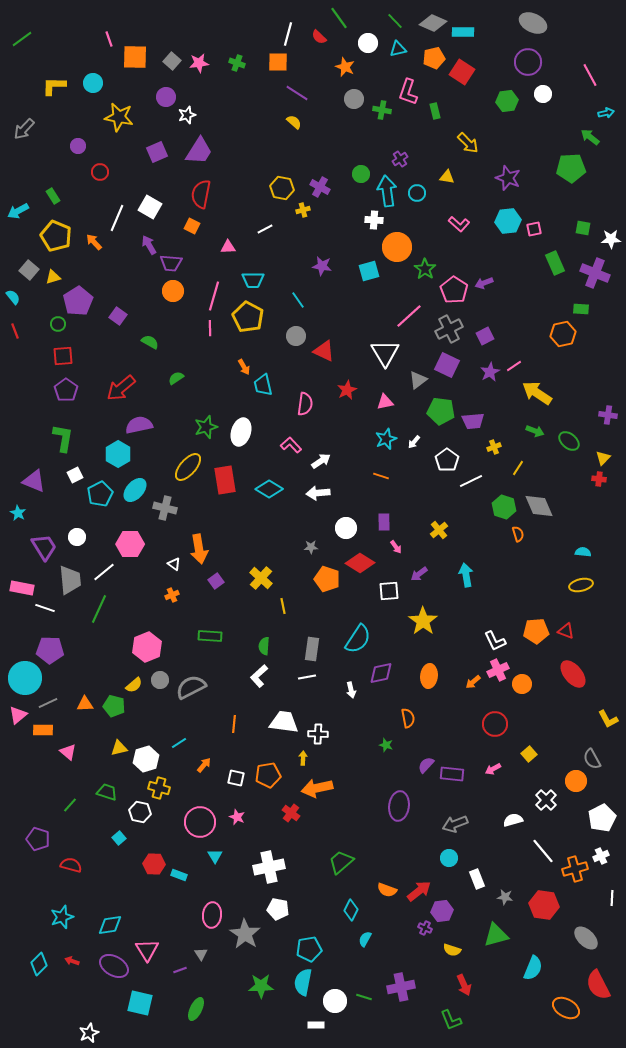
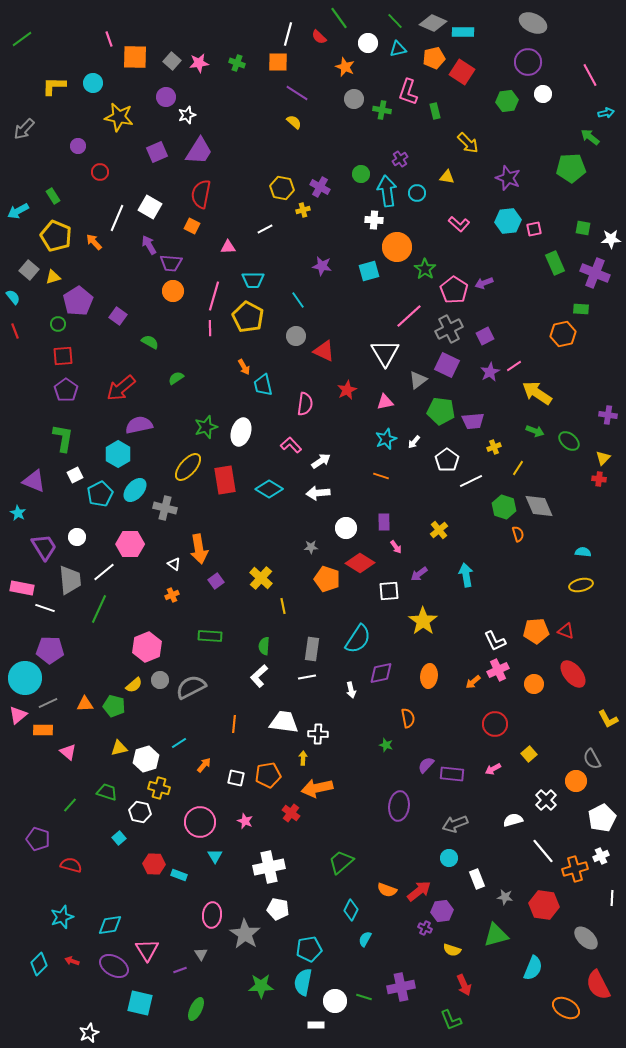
orange circle at (522, 684): moved 12 px right
pink star at (237, 817): moved 8 px right, 4 px down
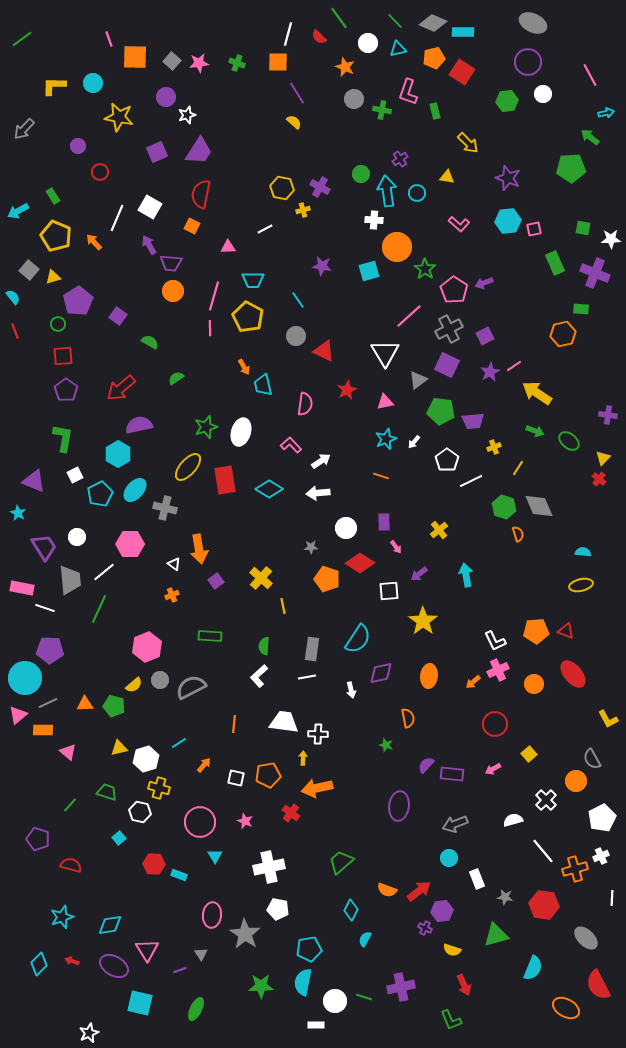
purple line at (297, 93): rotated 25 degrees clockwise
red cross at (599, 479): rotated 32 degrees clockwise
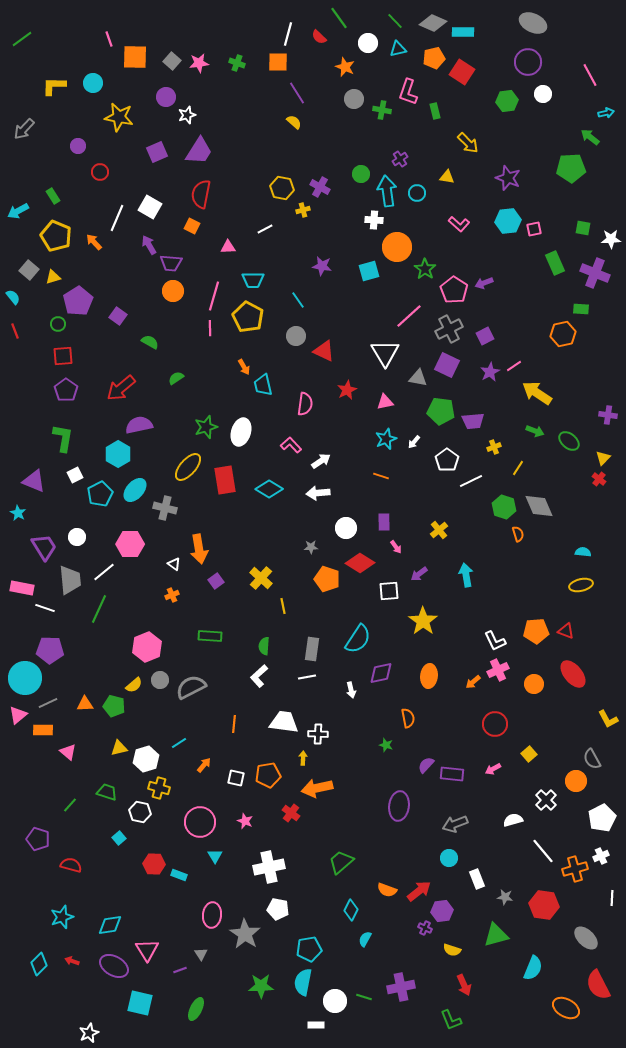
gray triangle at (418, 380): moved 2 px up; rotated 48 degrees clockwise
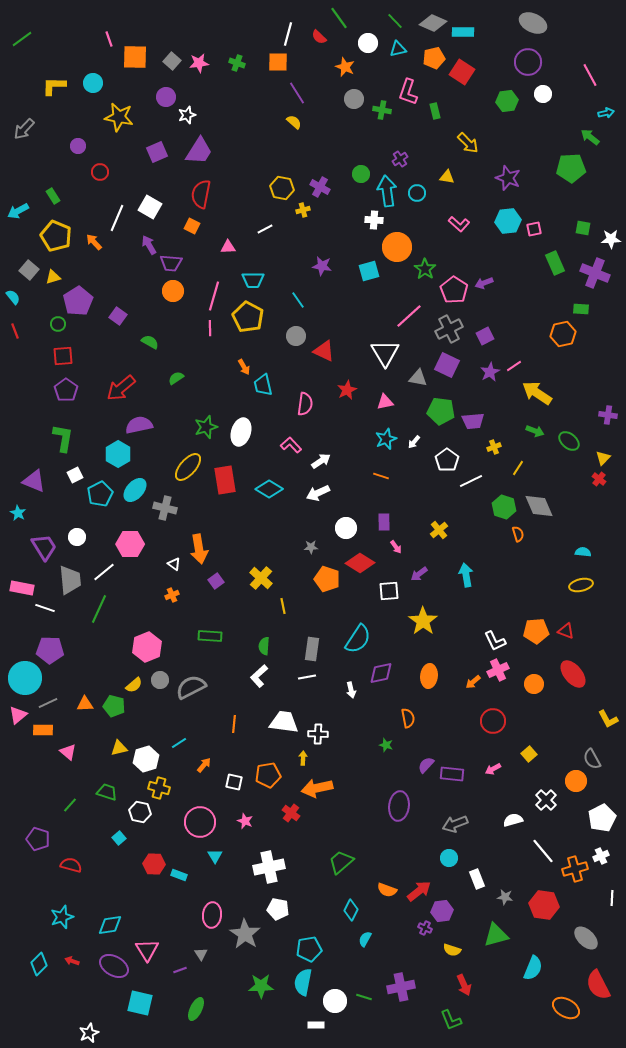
white arrow at (318, 493): rotated 20 degrees counterclockwise
red circle at (495, 724): moved 2 px left, 3 px up
white square at (236, 778): moved 2 px left, 4 px down
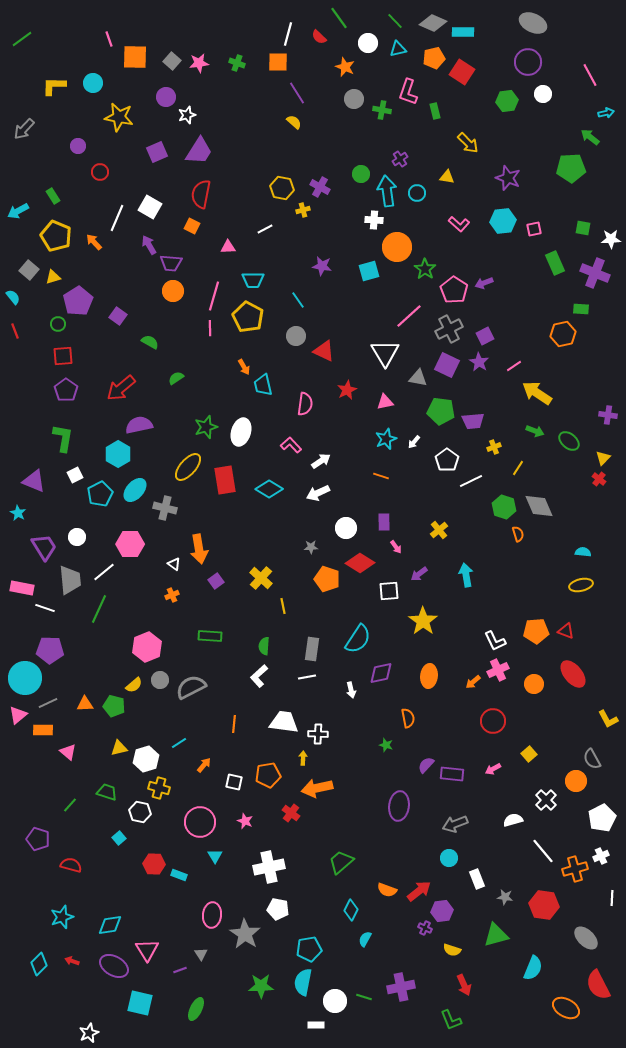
cyan hexagon at (508, 221): moved 5 px left
purple star at (490, 372): moved 11 px left, 10 px up; rotated 12 degrees counterclockwise
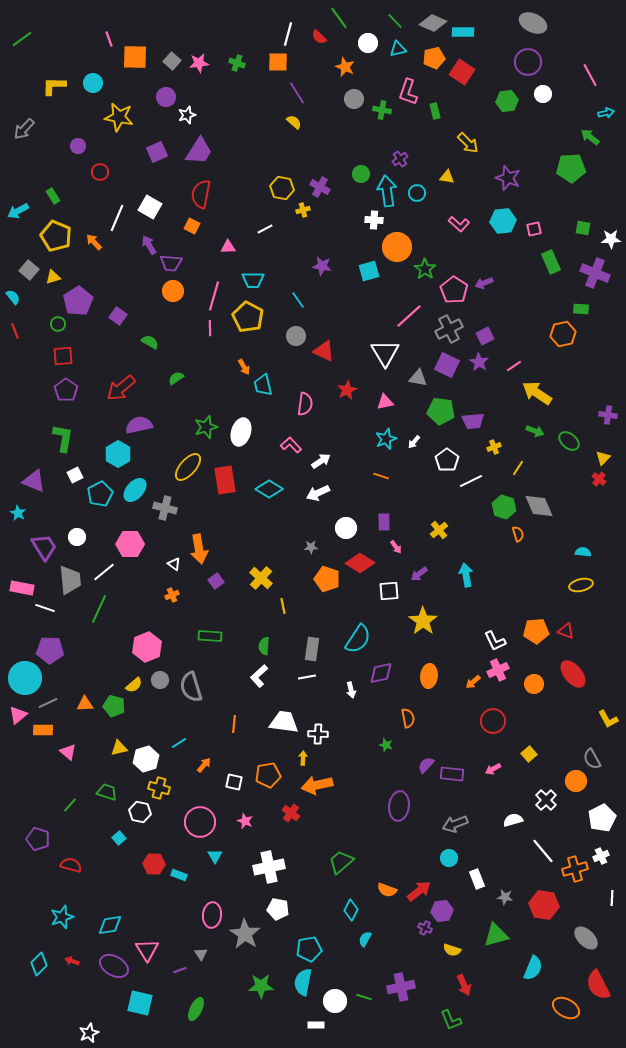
green rectangle at (555, 263): moved 4 px left, 1 px up
gray semicircle at (191, 687): rotated 80 degrees counterclockwise
orange arrow at (317, 788): moved 3 px up
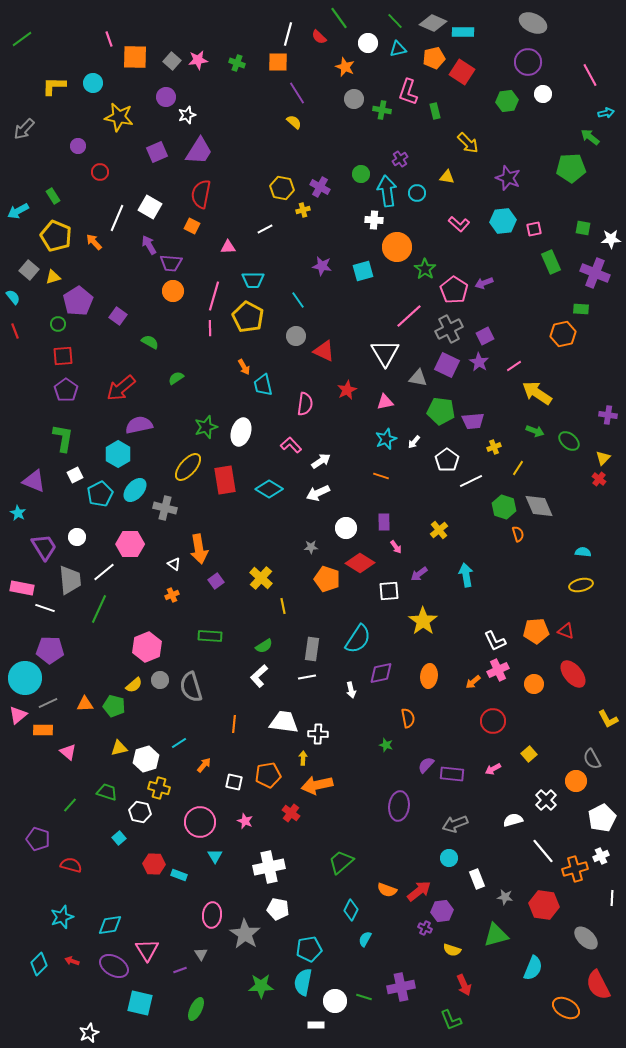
pink star at (199, 63): moved 1 px left, 3 px up
cyan square at (369, 271): moved 6 px left
green semicircle at (264, 646): rotated 126 degrees counterclockwise
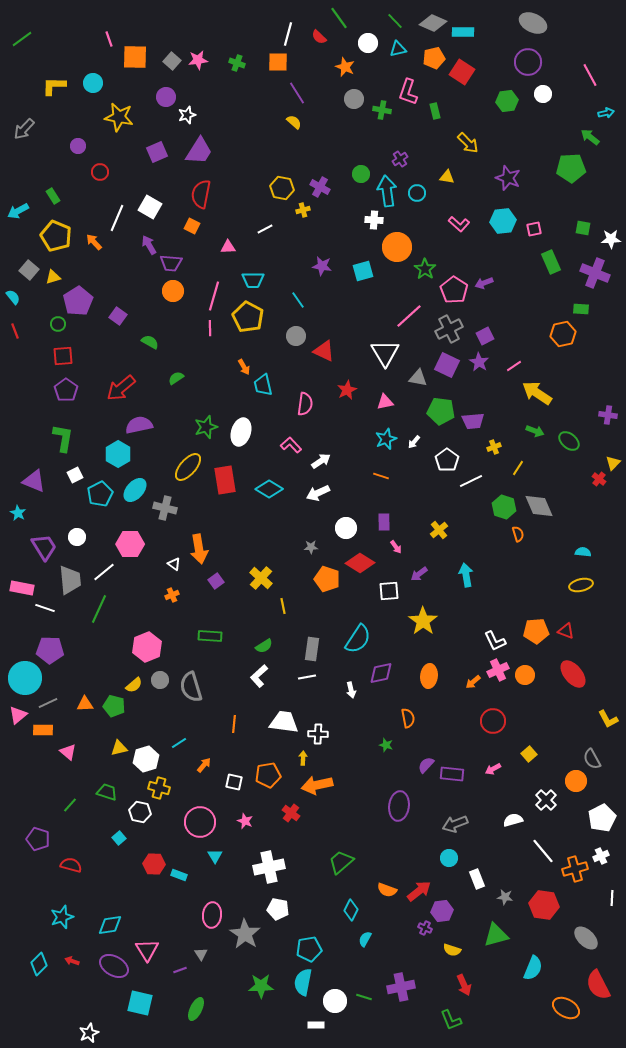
yellow triangle at (603, 458): moved 10 px right, 5 px down
orange circle at (534, 684): moved 9 px left, 9 px up
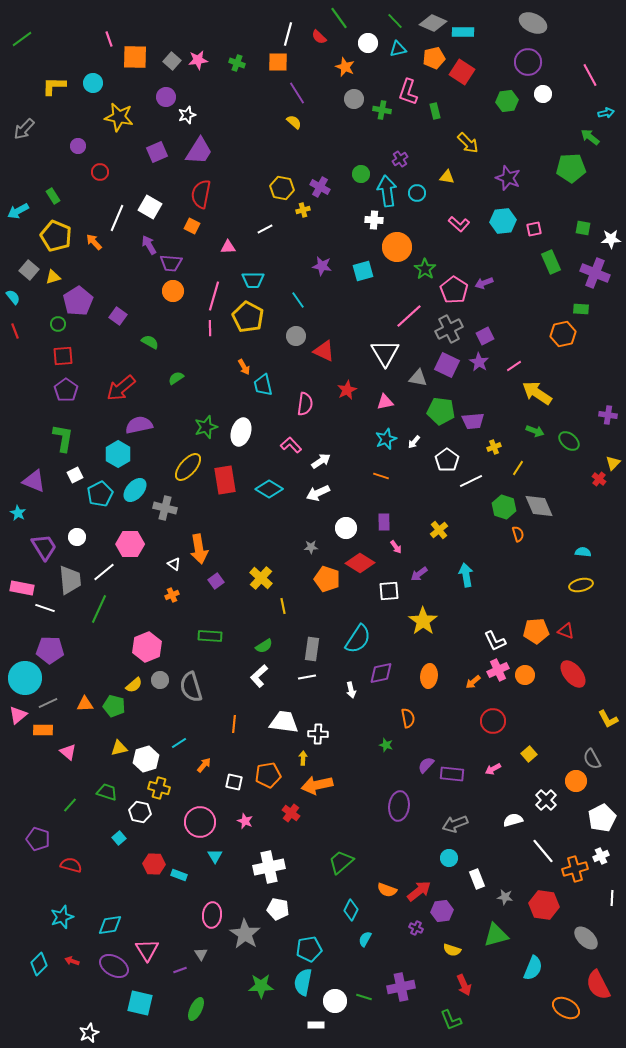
purple cross at (425, 928): moved 9 px left
